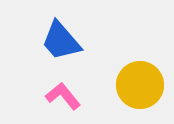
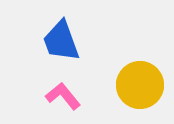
blue trapezoid: rotated 21 degrees clockwise
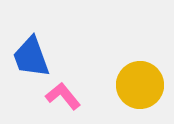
blue trapezoid: moved 30 px left, 16 px down
